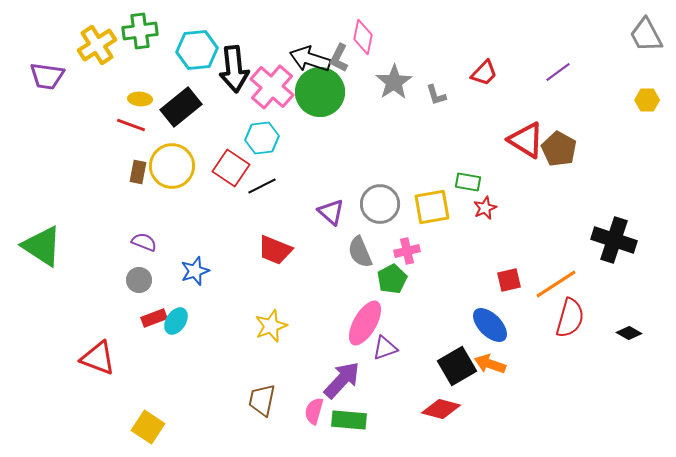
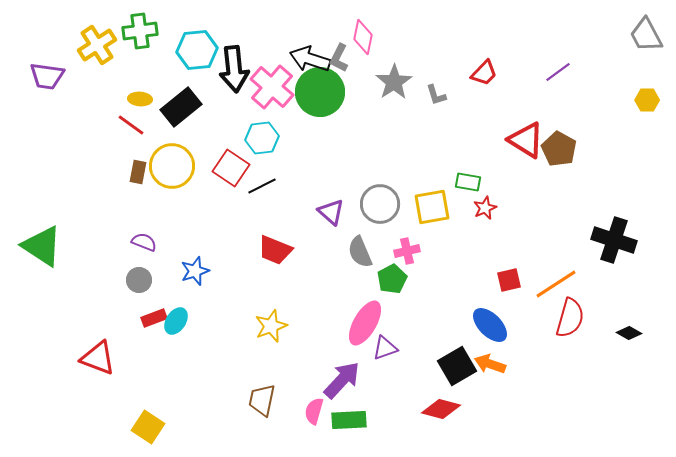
red line at (131, 125): rotated 16 degrees clockwise
green rectangle at (349, 420): rotated 8 degrees counterclockwise
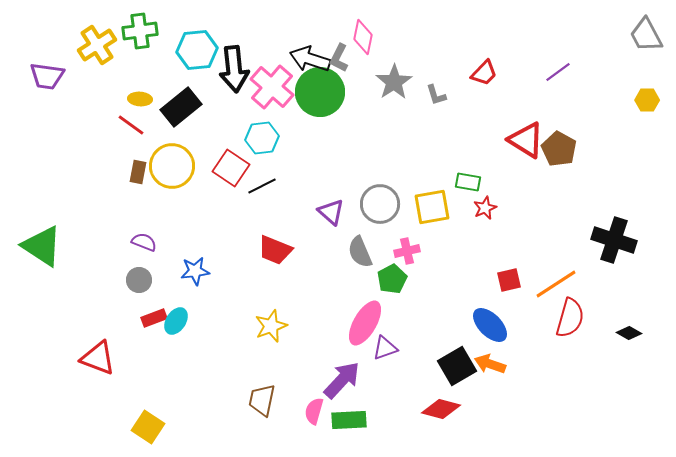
blue star at (195, 271): rotated 12 degrees clockwise
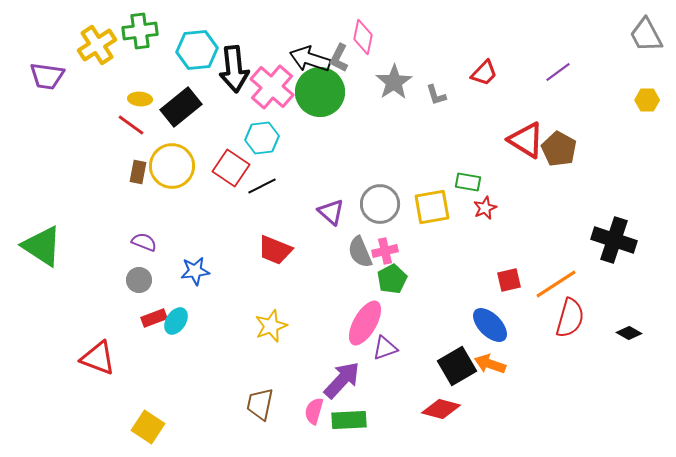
pink cross at (407, 251): moved 22 px left
brown trapezoid at (262, 400): moved 2 px left, 4 px down
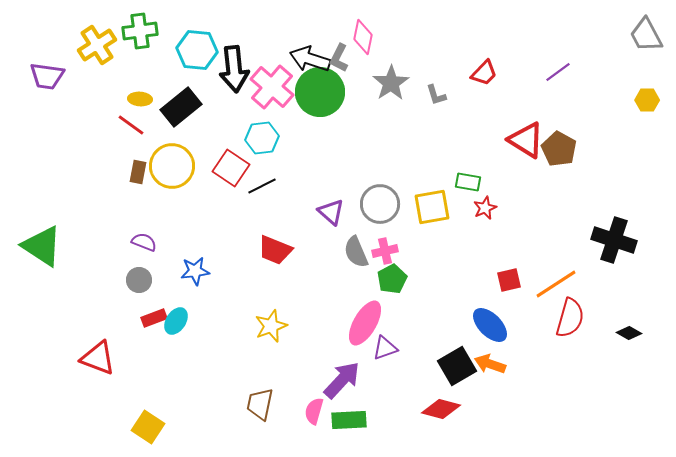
cyan hexagon at (197, 50): rotated 12 degrees clockwise
gray star at (394, 82): moved 3 px left, 1 px down
gray semicircle at (360, 252): moved 4 px left
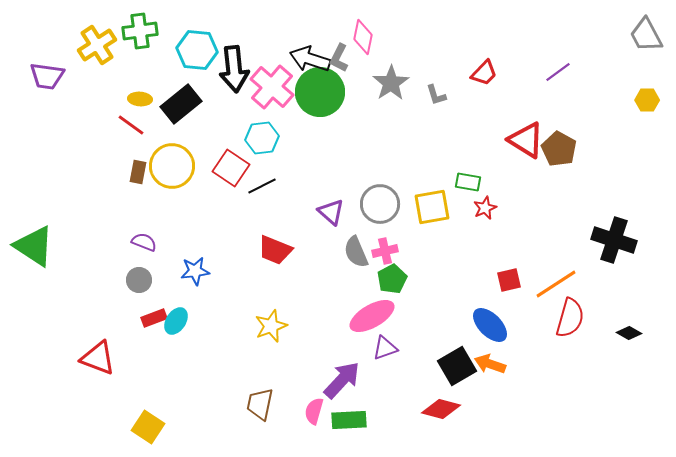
black rectangle at (181, 107): moved 3 px up
green triangle at (42, 246): moved 8 px left
pink ellipse at (365, 323): moved 7 px right, 7 px up; rotated 30 degrees clockwise
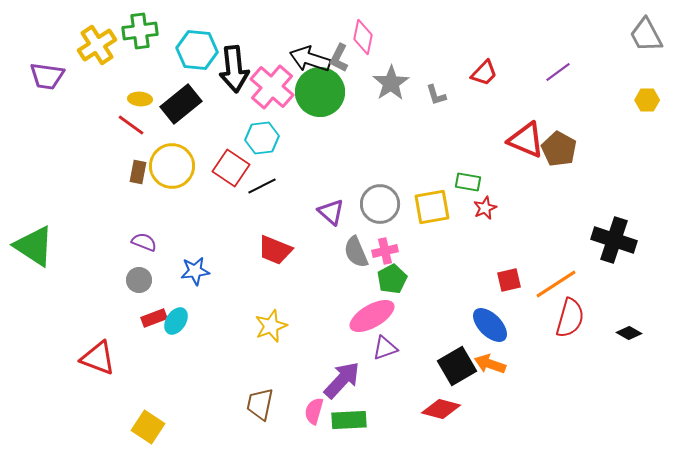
red triangle at (526, 140): rotated 9 degrees counterclockwise
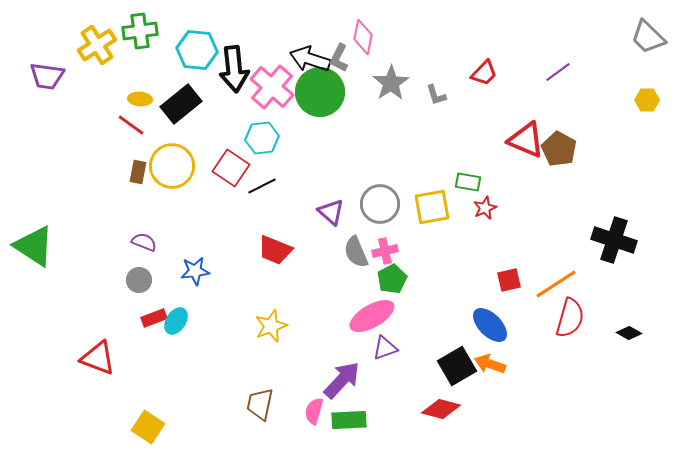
gray trapezoid at (646, 35): moved 2 px right, 2 px down; rotated 18 degrees counterclockwise
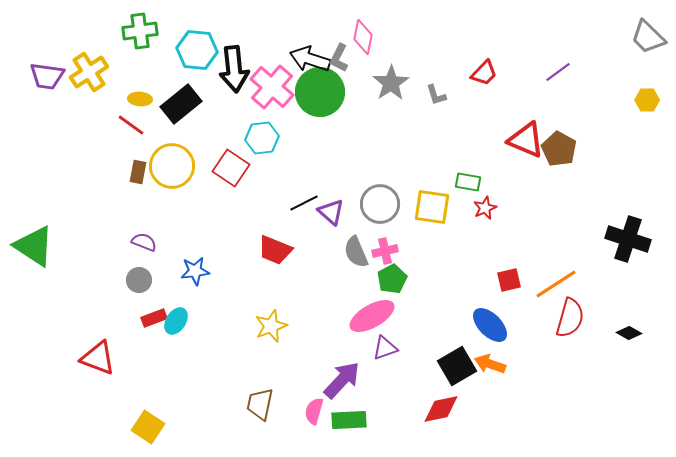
yellow cross at (97, 45): moved 8 px left, 27 px down
black line at (262, 186): moved 42 px right, 17 px down
yellow square at (432, 207): rotated 18 degrees clockwise
black cross at (614, 240): moved 14 px right, 1 px up
red diamond at (441, 409): rotated 27 degrees counterclockwise
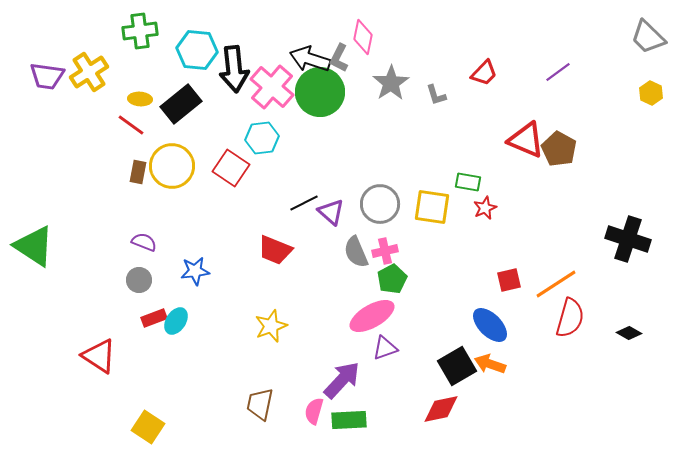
yellow hexagon at (647, 100): moved 4 px right, 7 px up; rotated 25 degrees clockwise
red triangle at (98, 358): moved 1 px right, 2 px up; rotated 12 degrees clockwise
